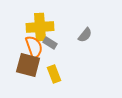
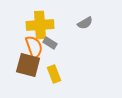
yellow cross: moved 2 px up
gray semicircle: moved 12 px up; rotated 21 degrees clockwise
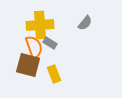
gray semicircle: rotated 21 degrees counterclockwise
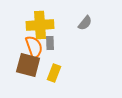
gray rectangle: rotated 56 degrees clockwise
yellow rectangle: moved 1 px up; rotated 42 degrees clockwise
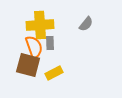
gray semicircle: moved 1 px right, 1 px down
yellow rectangle: rotated 42 degrees clockwise
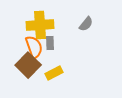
brown square: rotated 30 degrees clockwise
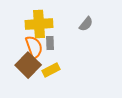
yellow cross: moved 1 px left, 1 px up
yellow rectangle: moved 3 px left, 3 px up
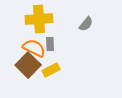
yellow cross: moved 5 px up
gray rectangle: moved 1 px down
orange semicircle: moved 1 px down; rotated 45 degrees counterclockwise
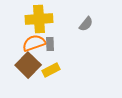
orange semicircle: moved 5 px up; rotated 45 degrees counterclockwise
